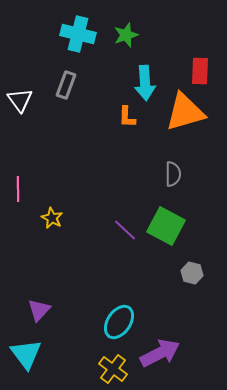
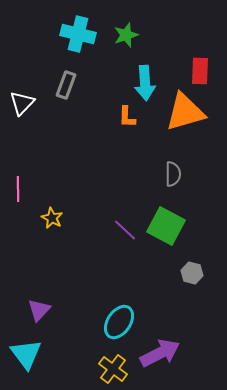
white triangle: moved 2 px right, 3 px down; rotated 20 degrees clockwise
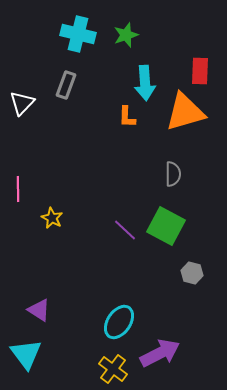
purple triangle: rotated 40 degrees counterclockwise
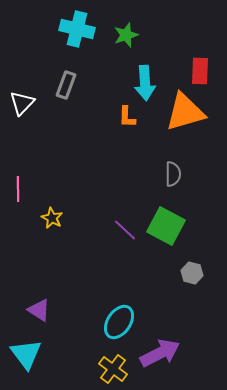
cyan cross: moved 1 px left, 5 px up
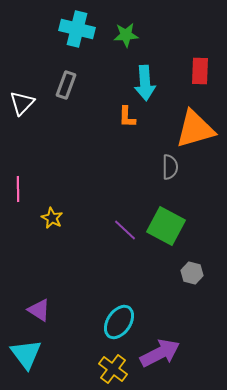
green star: rotated 15 degrees clockwise
orange triangle: moved 10 px right, 17 px down
gray semicircle: moved 3 px left, 7 px up
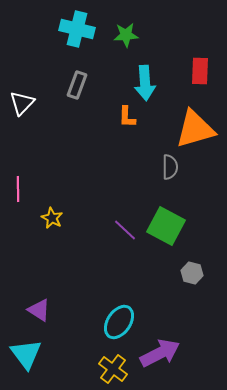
gray rectangle: moved 11 px right
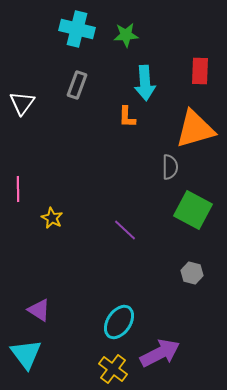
white triangle: rotated 8 degrees counterclockwise
green square: moved 27 px right, 16 px up
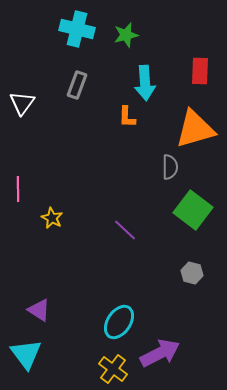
green star: rotated 10 degrees counterclockwise
green square: rotated 9 degrees clockwise
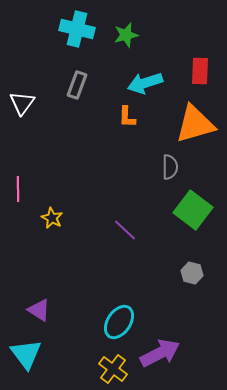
cyan arrow: rotated 76 degrees clockwise
orange triangle: moved 5 px up
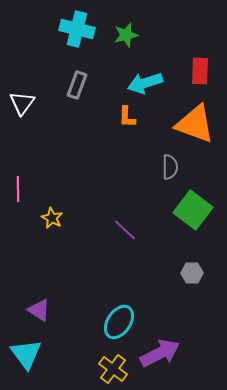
orange triangle: rotated 36 degrees clockwise
gray hexagon: rotated 15 degrees counterclockwise
